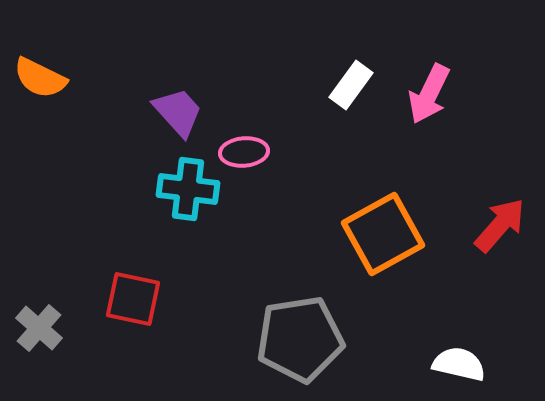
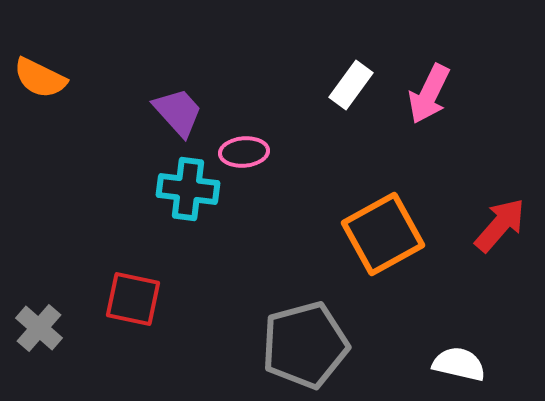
gray pentagon: moved 5 px right, 6 px down; rotated 6 degrees counterclockwise
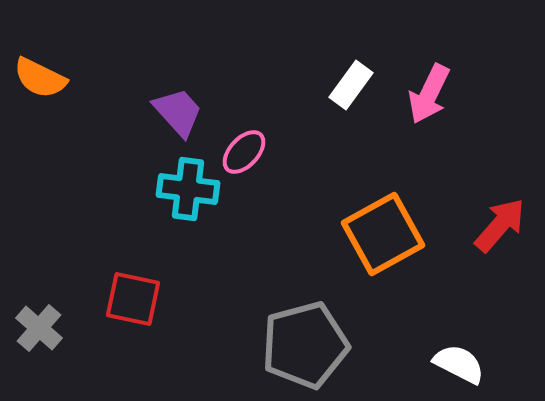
pink ellipse: rotated 42 degrees counterclockwise
white semicircle: rotated 14 degrees clockwise
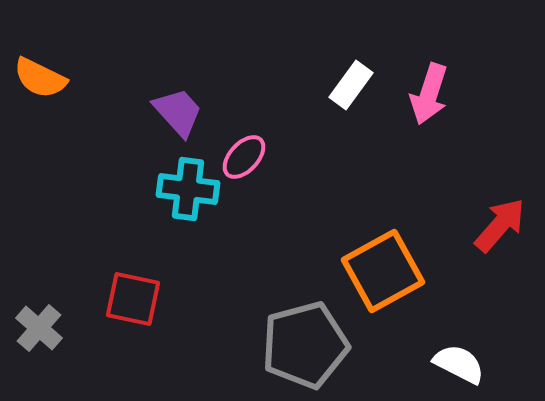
pink arrow: rotated 8 degrees counterclockwise
pink ellipse: moved 5 px down
orange square: moved 37 px down
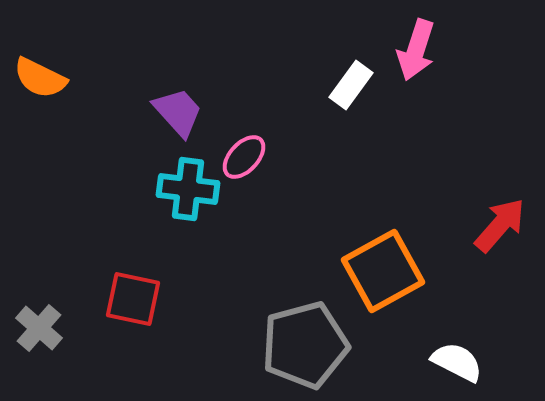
pink arrow: moved 13 px left, 44 px up
white semicircle: moved 2 px left, 2 px up
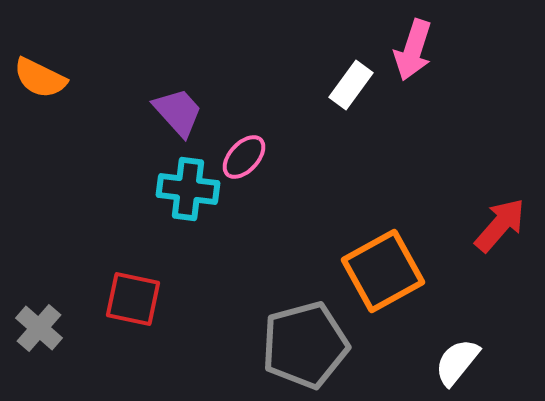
pink arrow: moved 3 px left
white semicircle: rotated 78 degrees counterclockwise
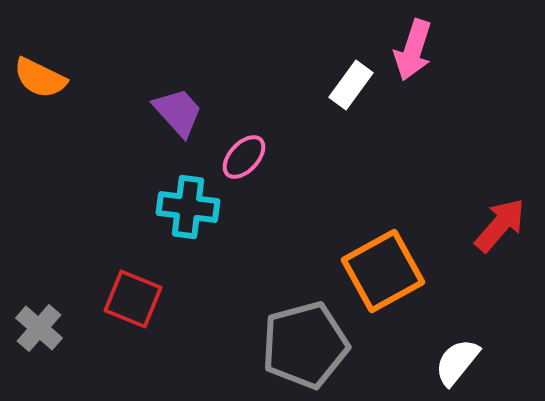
cyan cross: moved 18 px down
red square: rotated 10 degrees clockwise
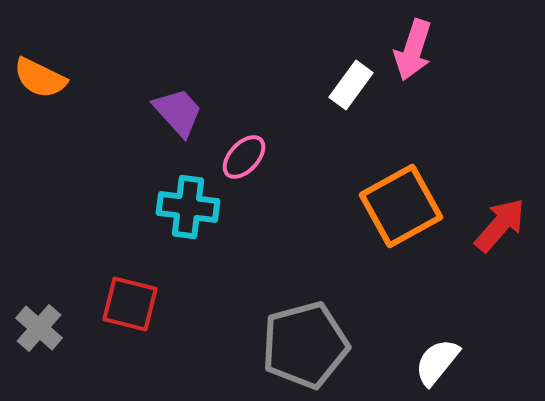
orange square: moved 18 px right, 65 px up
red square: moved 3 px left, 5 px down; rotated 8 degrees counterclockwise
white semicircle: moved 20 px left
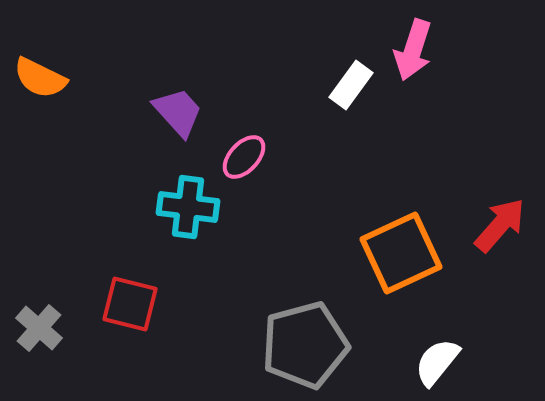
orange square: moved 47 px down; rotated 4 degrees clockwise
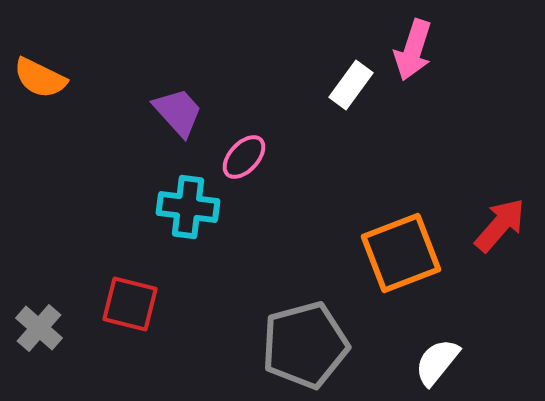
orange square: rotated 4 degrees clockwise
